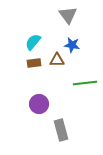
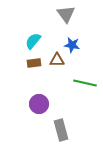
gray triangle: moved 2 px left, 1 px up
cyan semicircle: moved 1 px up
green line: rotated 20 degrees clockwise
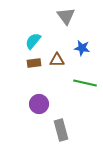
gray triangle: moved 2 px down
blue star: moved 10 px right, 3 px down
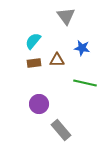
gray rectangle: rotated 25 degrees counterclockwise
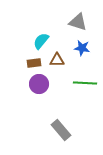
gray triangle: moved 12 px right, 6 px down; rotated 36 degrees counterclockwise
cyan semicircle: moved 8 px right
green line: rotated 10 degrees counterclockwise
purple circle: moved 20 px up
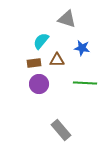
gray triangle: moved 11 px left, 3 px up
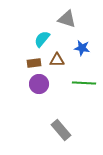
cyan semicircle: moved 1 px right, 2 px up
green line: moved 1 px left
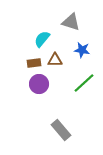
gray triangle: moved 4 px right, 3 px down
blue star: moved 2 px down
brown triangle: moved 2 px left
green line: rotated 45 degrees counterclockwise
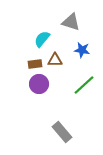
brown rectangle: moved 1 px right, 1 px down
green line: moved 2 px down
gray rectangle: moved 1 px right, 2 px down
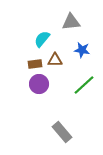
gray triangle: rotated 24 degrees counterclockwise
